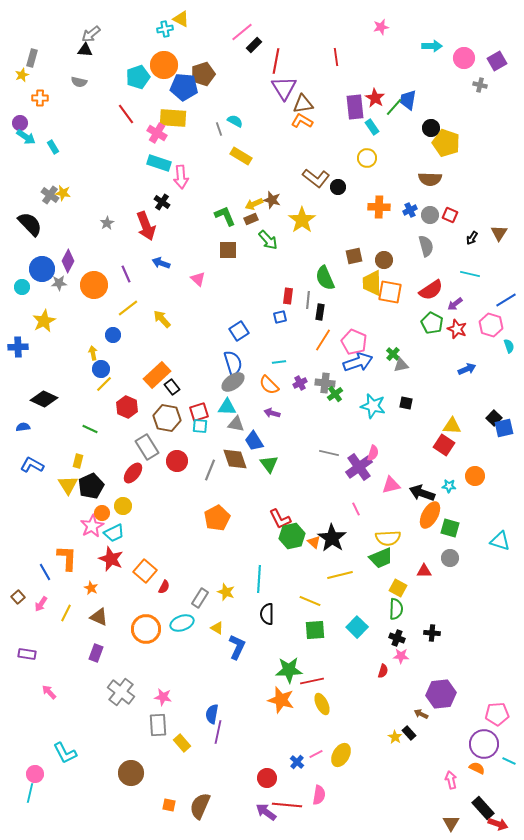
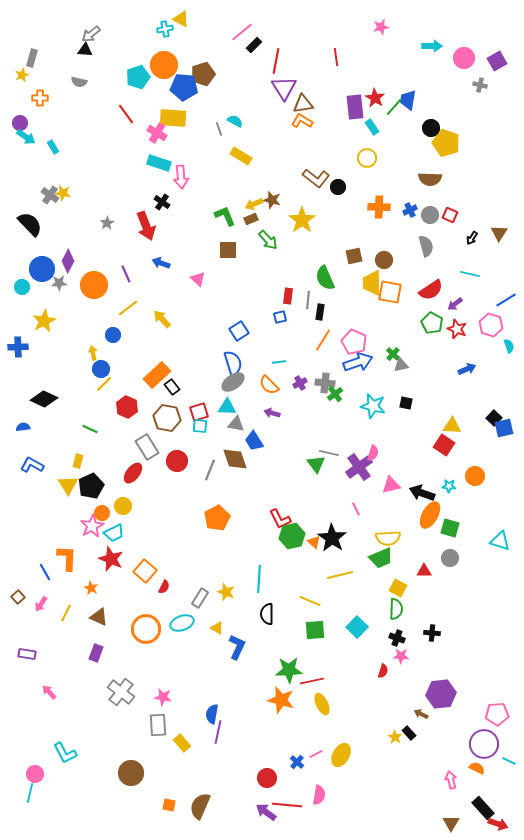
green triangle at (269, 464): moved 47 px right
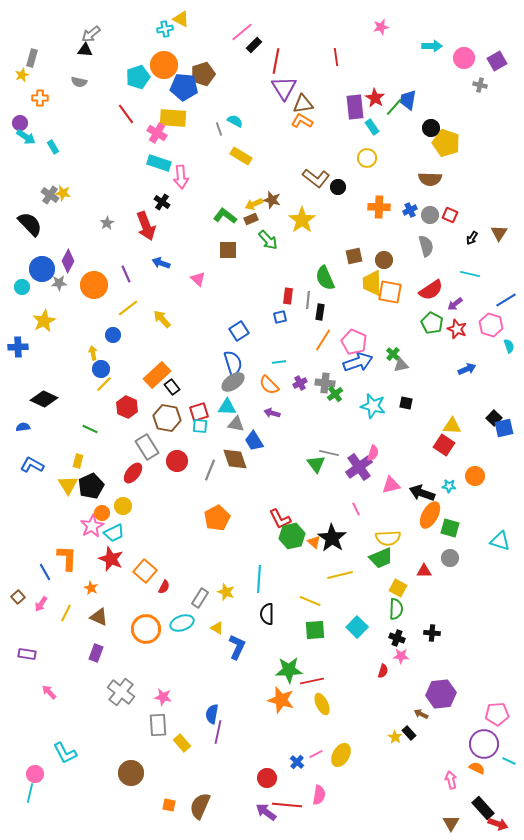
green L-shape at (225, 216): rotated 30 degrees counterclockwise
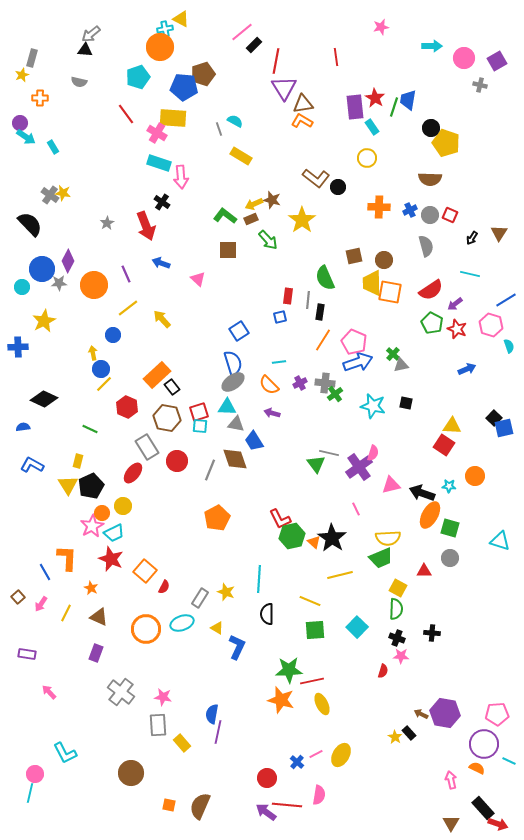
orange circle at (164, 65): moved 4 px left, 18 px up
green line at (394, 107): rotated 24 degrees counterclockwise
purple hexagon at (441, 694): moved 4 px right, 19 px down; rotated 16 degrees clockwise
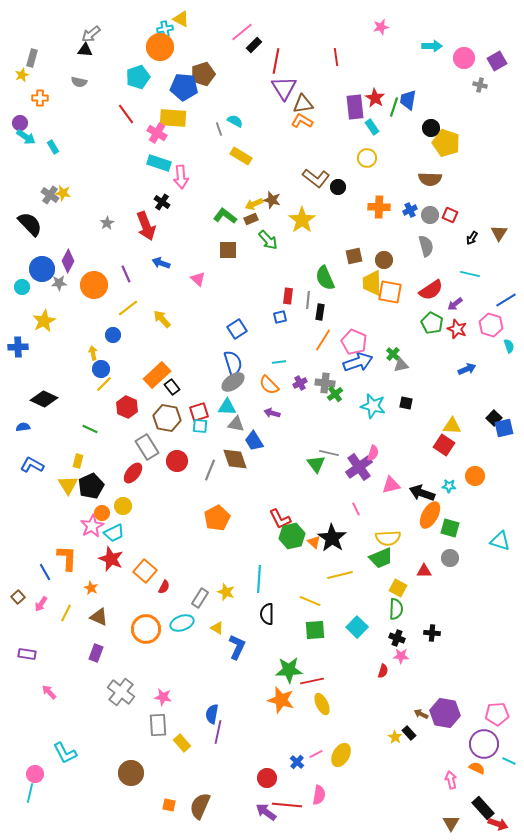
blue square at (239, 331): moved 2 px left, 2 px up
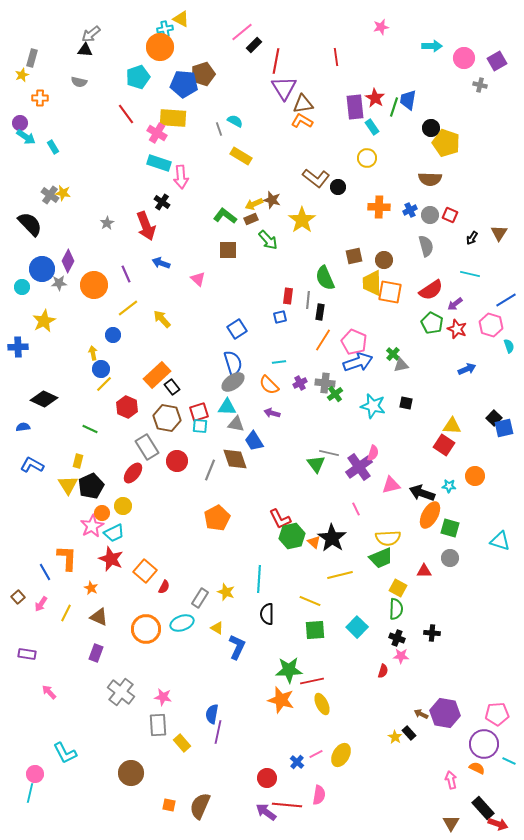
blue pentagon at (184, 87): moved 3 px up
